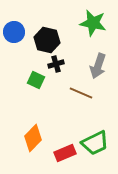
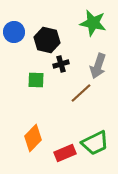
black cross: moved 5 px right
green square: rotated 24 degrees counterclockwise
brown line: rotated 65 degrees counterclockwise
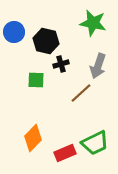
black hexagon: moved 1 px left, 1 px down
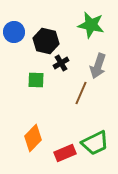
green star: moved 2 px left, 2 px down
black cross: moved 1 px up; rotated 14 degrees counterclockwise
brown line: rotated 25 degrees counterclockwise
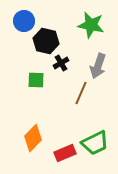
blue circle: moved 10 px right, 11 px up
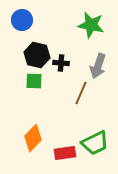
blue circle: moved 2 px left, 1 px up
black hexagon: moved 9 px left, 14 px down
black cross: rotated 35 degrees clockwise
green square: moved 2 px left, 1 px down
red rectangle: rotated 15 degrees clockwise
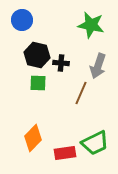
green square: moved 4 px right, 2 px down
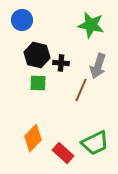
brown line: moved 3 px up
red rectangle: moved 2 px left; rotated 50 degrees clockwise
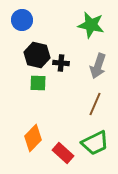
brown line: moved 14 px right, 14 px down
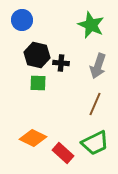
green star: rotated 12 degrees clockwise
orange diamond: rotated 72 degrees clockwise
